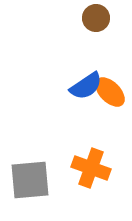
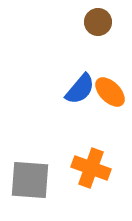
brown circle: moved 2 px right, 4 px down
blue semicircle: moved 6 px left, 3 px down; rotated 16 degrees counterclockwise
gray square: rotated 9 degrees clockwise
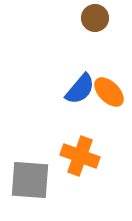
brown circle: moved 3 px left, 4 px up
orange ellipse: moved 1 px left
orange cross: moved 11 px left, 12 px up
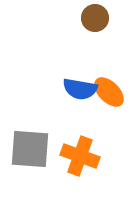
blue semicircle: rotated 60 degrees clockwise
gray square: moved 31 px up
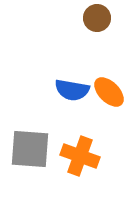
brown circle: moved 2 px right
blue semicircle: moved 8 px left, 1 px down
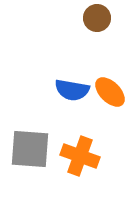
orange ellipse: moved 1 px right
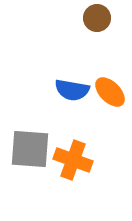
orange cross: moved 7 px left, 4 px down
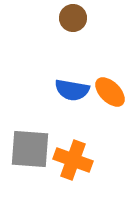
brown circle: moved 24 px left
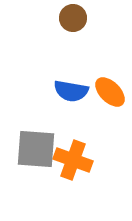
blue semicircle: moved 1 px left, 1 px down
gray square: moved 6 px right
